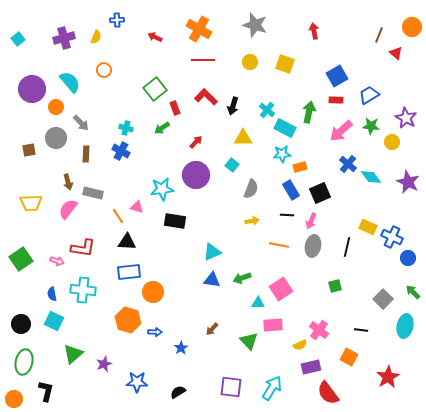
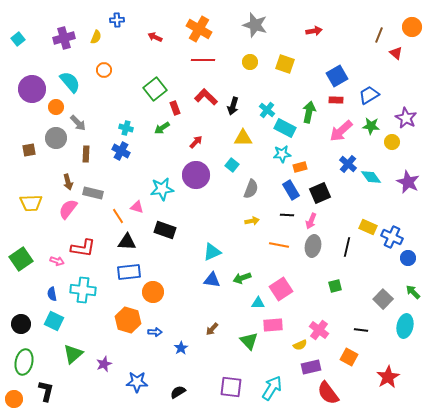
red arrow at (314, 31): rotated 91 degrees clockwise
gray arrow at (81, 123): moved 3 px left
black rectangle at (175, 221): moved 10 px left, 9 px down; rotated 10 degrees clockwise
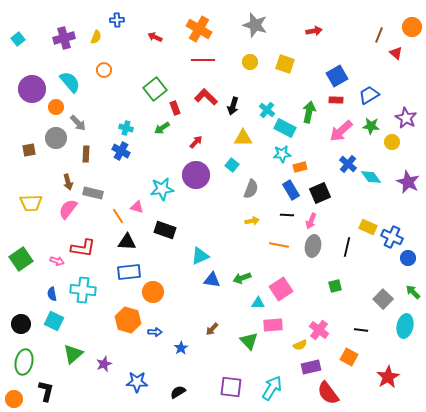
cyan triangle at (212, 252): moved 12 px left, 4 px down
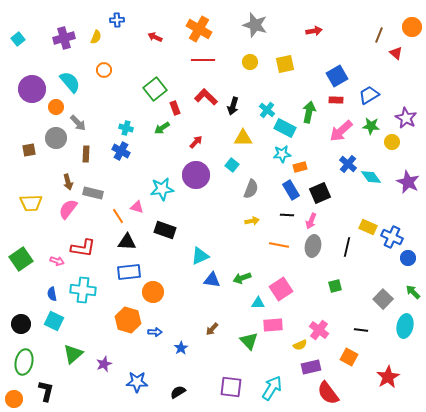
yellow square at (285, 64): rotated 30 degrees counterclockwise
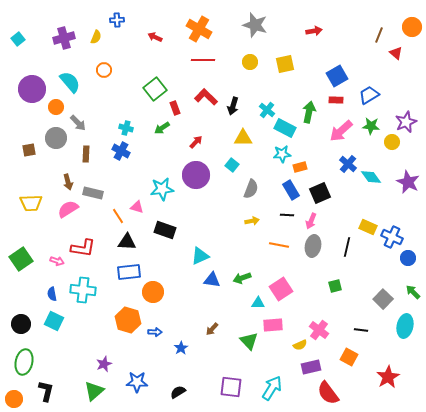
purple star at (406, 118): moved 4 px down; rotated 20 degrees clockwise
pink semicircle at (68, 209): rotated 20 degrees clockwise
green triangle at (73, 354): moved 21 px right, 37 px down
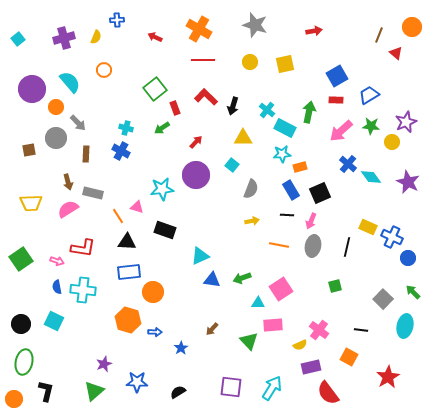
blue semicircle at (52, 294): moved 5 px right, 7 px up
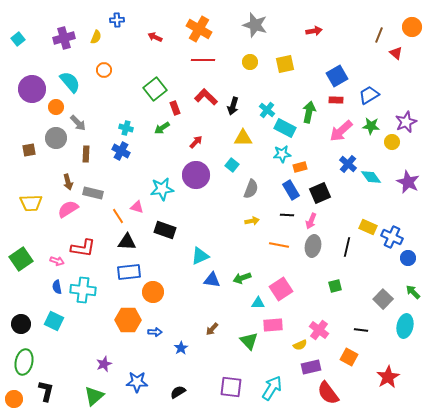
orange hexagon at (128, 320): rotated 15 degrees counterclockwise
green triangle at (94, 391): moved 5 px down
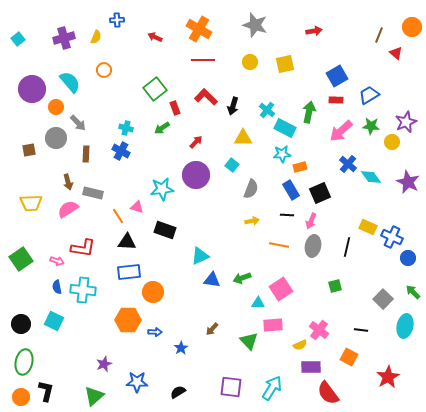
purple rectangle at (311, 367): rotated 12 degrees clockwise
orange circle at (14, 399): moved 7 px right, 2 px up
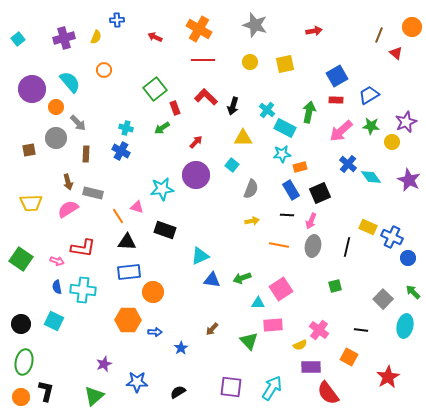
purple star at (408, 182): moved 1 px right, 2 px up
green square at (21, 259): rotated 20 degrees counterclockwise
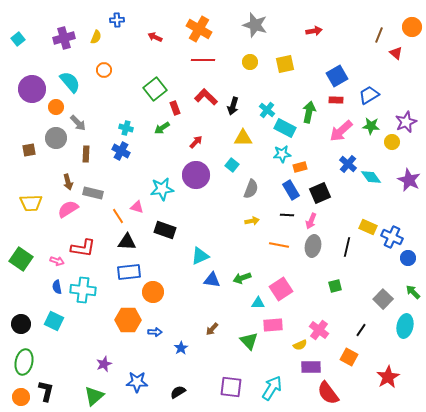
black line at (361, 330): rotated 64 degrees counterclockwise
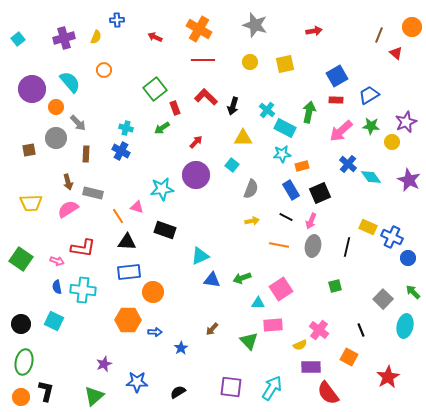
orange rectangle at (300, 167): moved 2 px right, 1 px up
black line at (287, 215): moved 1 px left, 2 px down; rotated 24 degrees clockwise
black line at (361, 330): rotated 56 degrees counterclockwise
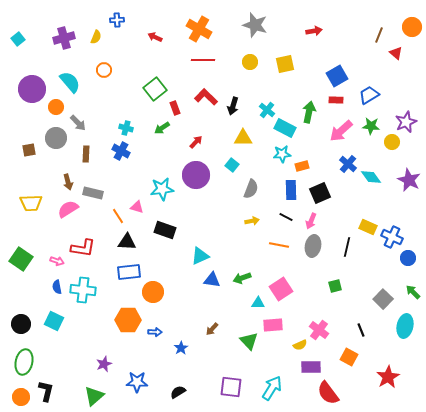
blue rectangle at (291, 190): rotated 30 degrees clockwise
